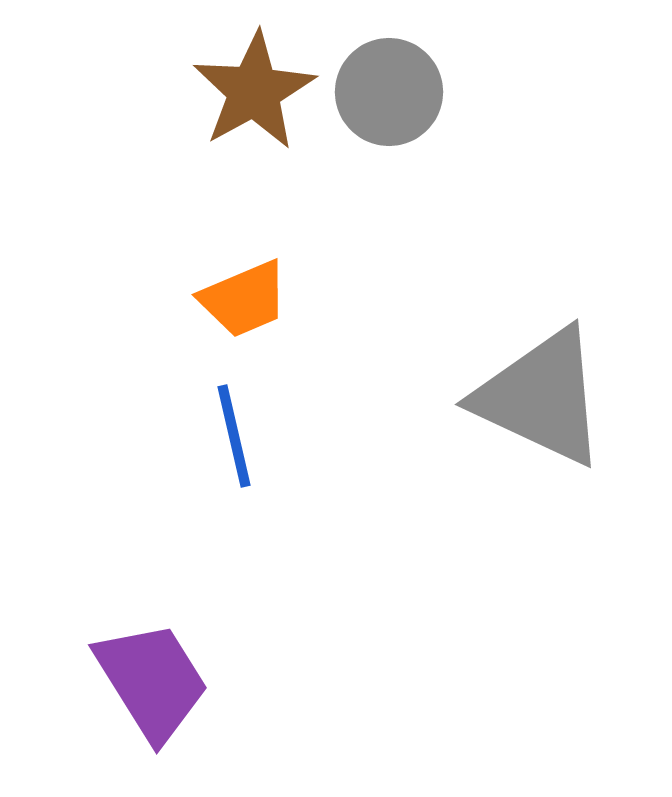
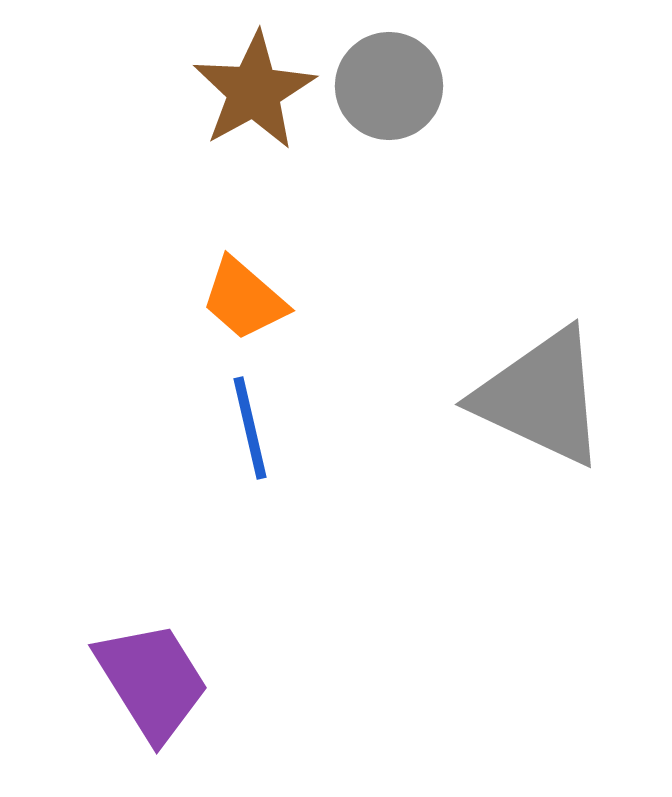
gray circle: moved 6 px up
orange trapezoid: rotated 64 degrees clockwise
blue line: moved 16 px right, 8 px up
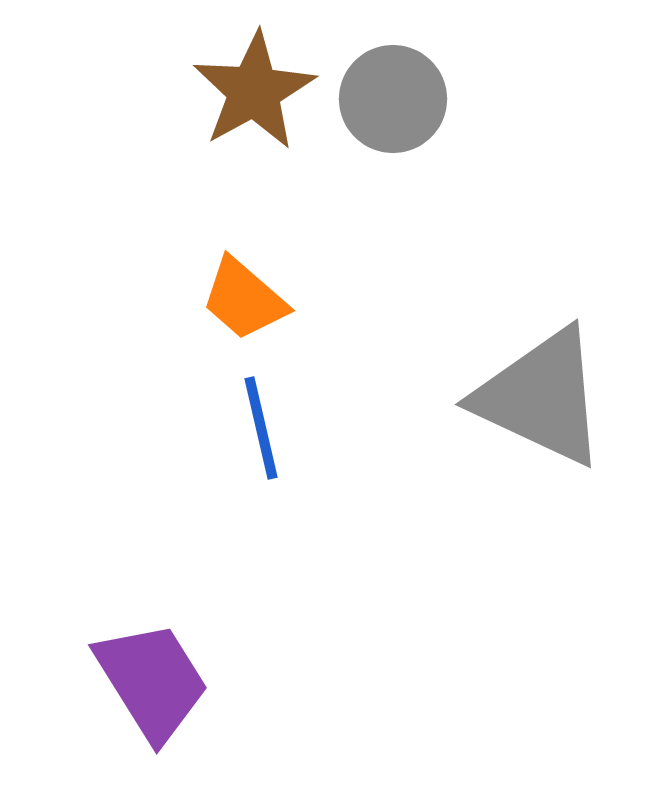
gray circle: moved 4 px right, 13 px down
blue line: moved 11 px right
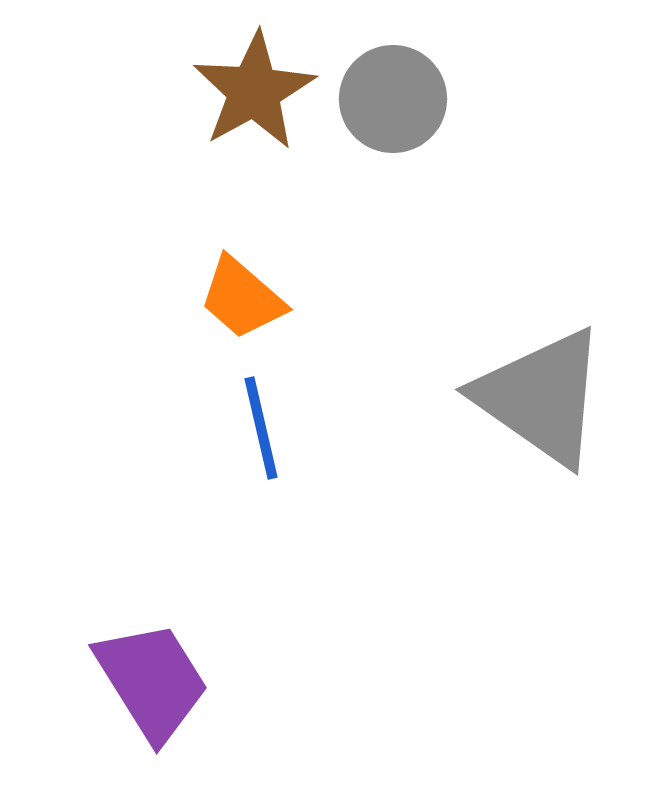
orange trapezoid: moved 2 px left, 1 px up
gray triangle: rotated 10 degrees clockwise
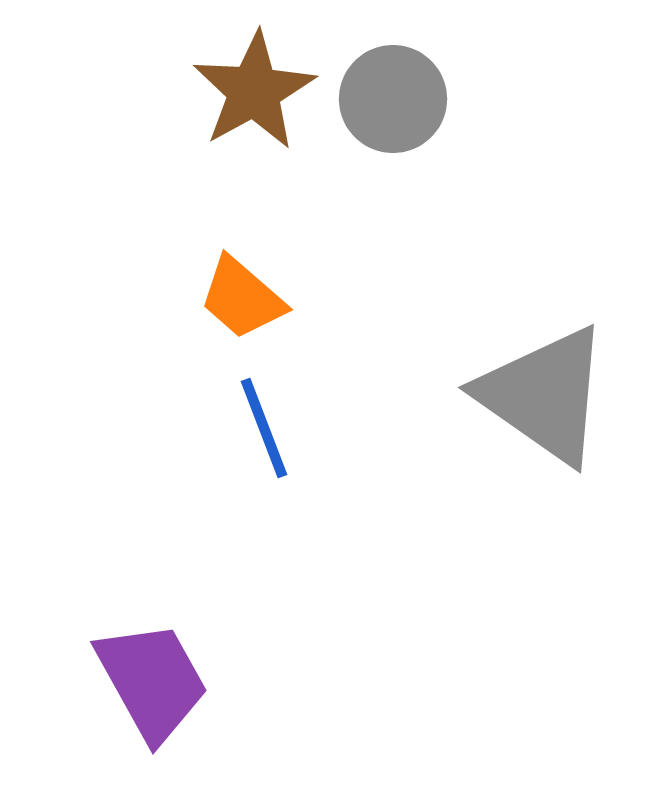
gray triangle: moved 3 px right, 2 px up
blue line: moved 3 px right; rotated 8 degrees counterclockwise
purple trapezoid: rotated 3 degrees clockwise
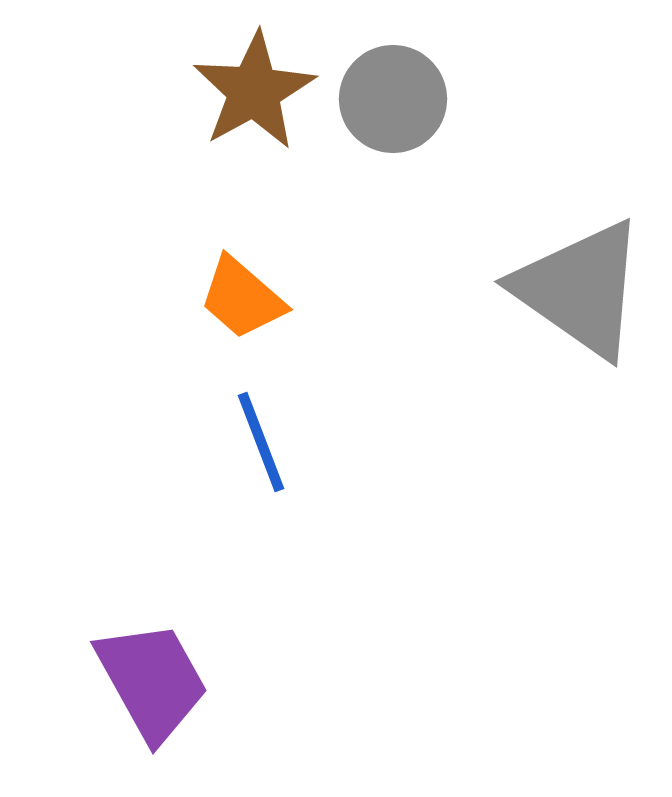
gray triangle: moved 36 px right, 106 px up
blue line: moved 3 px left, 14 px down
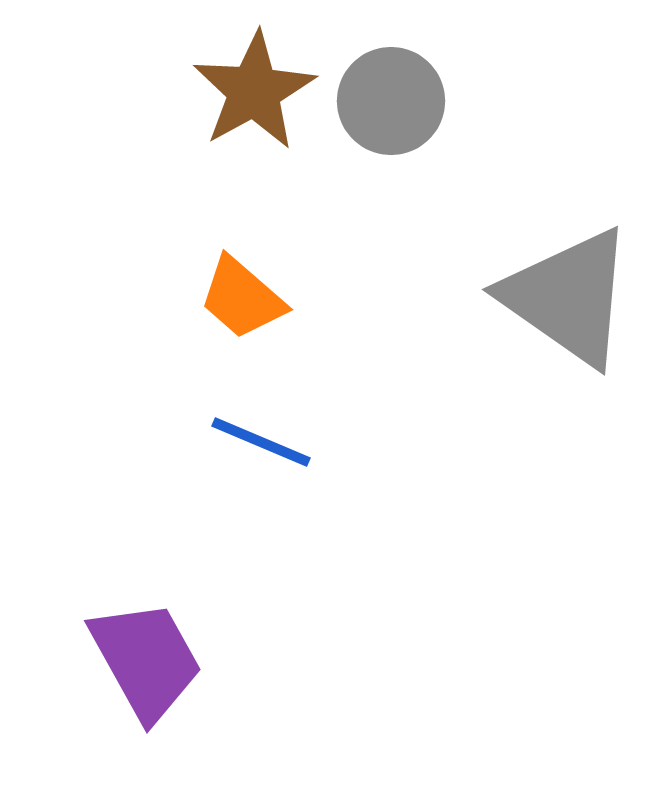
gray circle: moved 2 px left, 2 px down
gray triangle: moved 12 px left, 8 px down
blue line: rotated 46 degrees counterclockwise
purple trapezoid: moved 6 px left, 21 px up
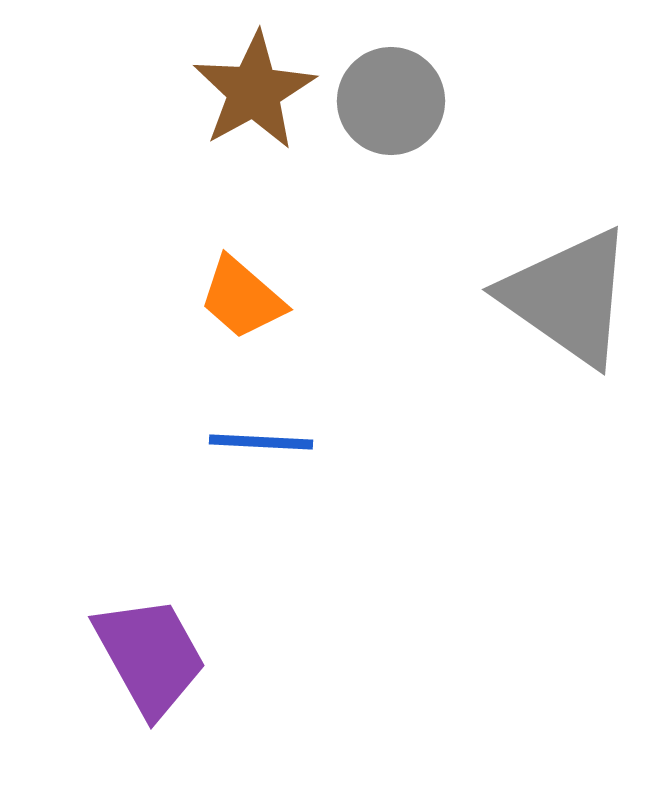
blue line: rotated 20 degrees counterclockwise
purple trapezoid: moved 4 px right, 4 px up
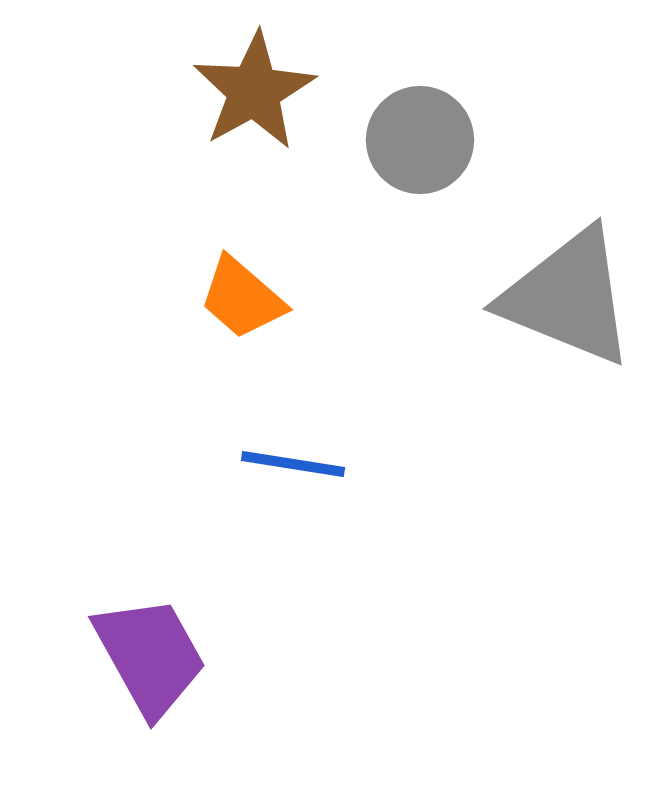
gray circle: moved 29 px right, 39 px down
gray triangle: rotated 13 degrees counterclockwise
blue line: moved 32 px right, 22 px down; rotated 6 degrees clockwise
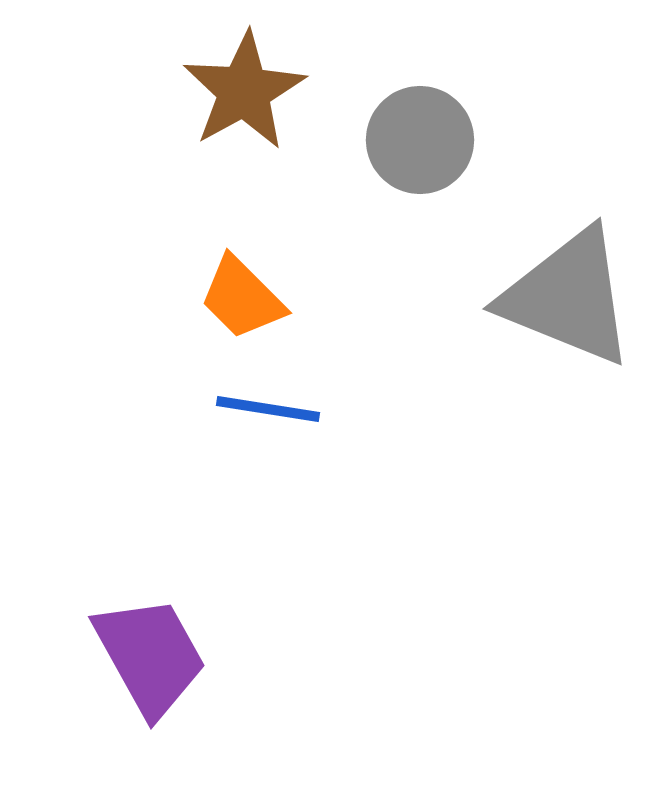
brown star: moved 10 px left
orange trapezoid: rotated 4 degrees clockwise
blue line: moved 25 px left, 55 px up
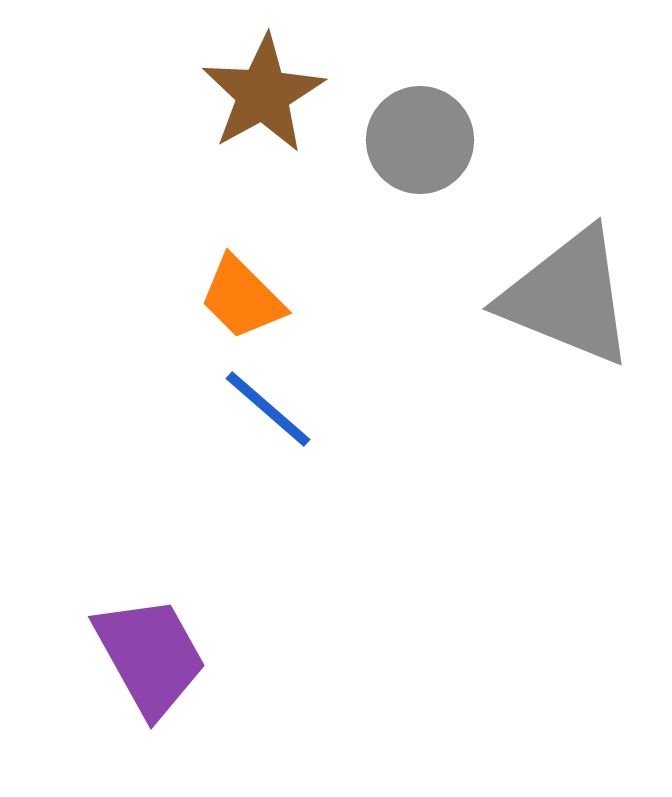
brown star: moved 19 px right, 3 px down
blue line: rotated 32 degrees clockwise
